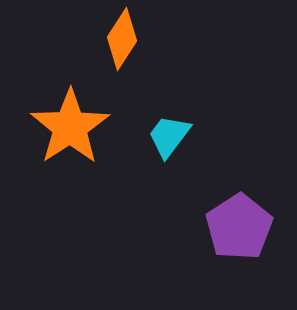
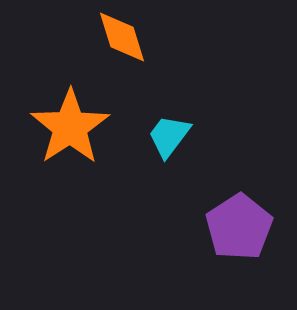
orange diamond: moved 2 px up; rotated 50 degrees counterclockwise
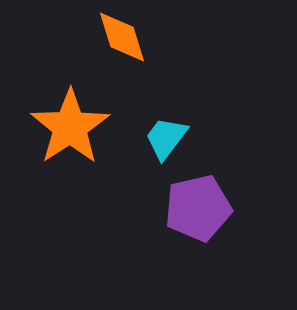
cyan trapezoid: moved 3 px left, 2 px down
purple pentagon: moved 41 px left, 19 px up; rotated 20 degrees clockwise
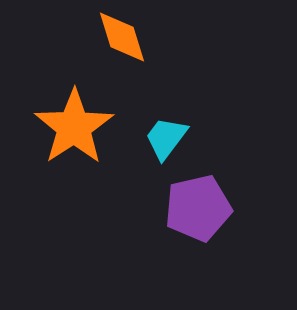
orange star: moved 4 px right
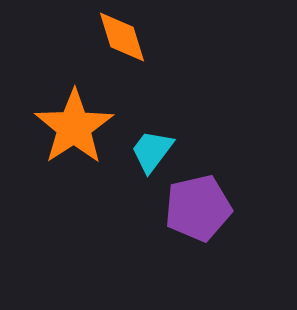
cyan trapezoid: moved 14 px left, 13 px down
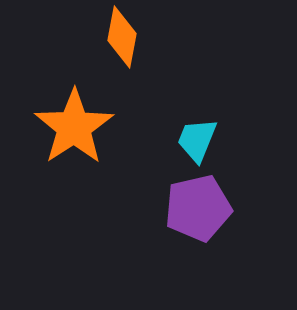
orange diamond: rotated 28 degrees clockwise
cyan trapezoid: moved 45 px right, 11 px up; rotated 15 degrees counterclockwise
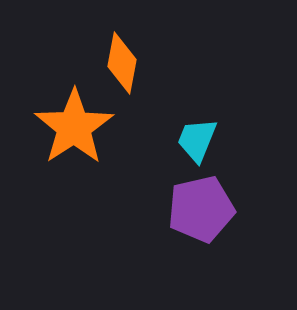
orange diamond: moved 26 px down
purple pentagon: moved 3 px right, 1 px down
